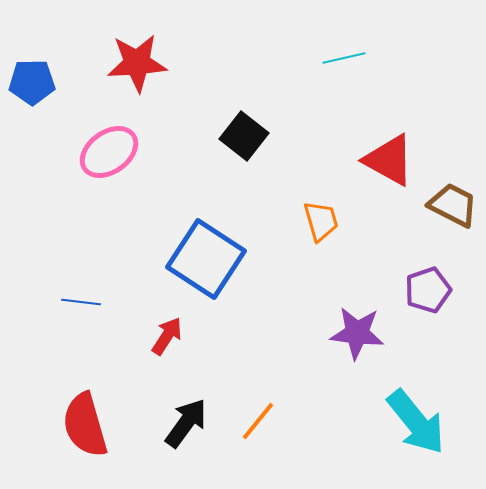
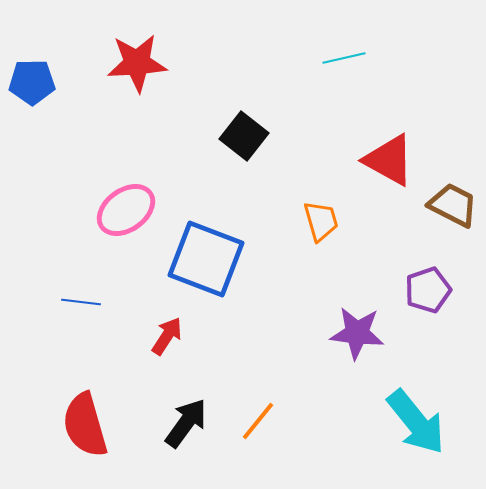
pink ellipse: moved 17 px right, 58 px down
blue square: rotated 12 degrees counterclockwise
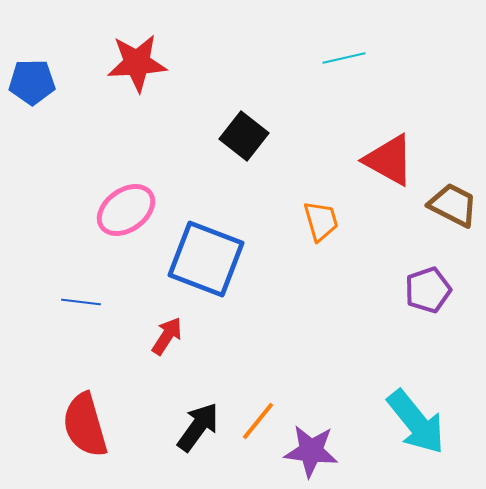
purple star: moved 46 px left, 118 px down
black arrow: moved 12 px right, 4 px down
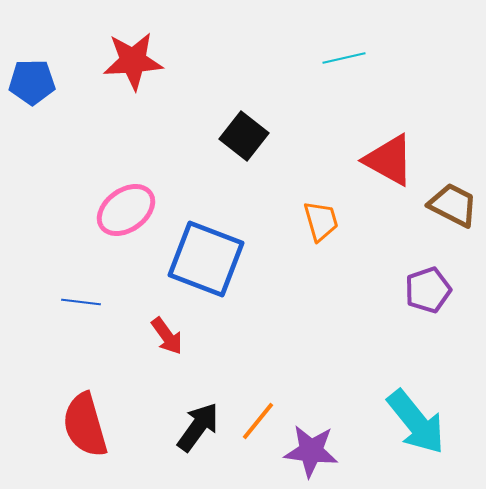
red star: moved 4 px left, 2 px up
red arrow: rotated 111 degrees clockwise
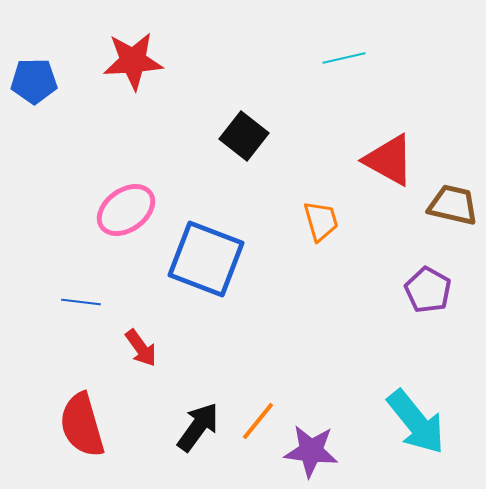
blue pentagon: moved 2 px right, 1 px up
brown trapezoid: rotated 14 degrees counterclockwise
purple pentagon: rotated 24 degrees counterclockwise
red arrow: moved 26 px left, 12 px down
red semicircle: moved 3 px left
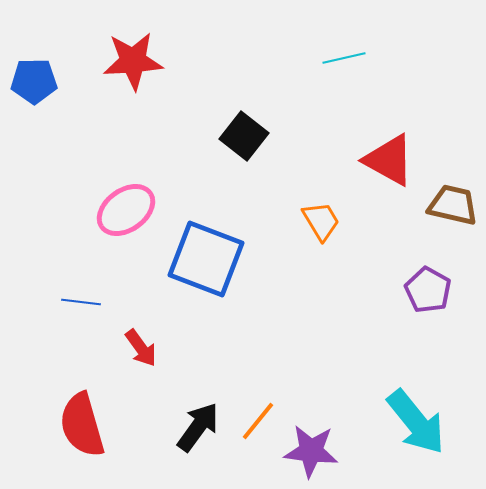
orange trapezoid: rotated 15 degrees counterclockwise
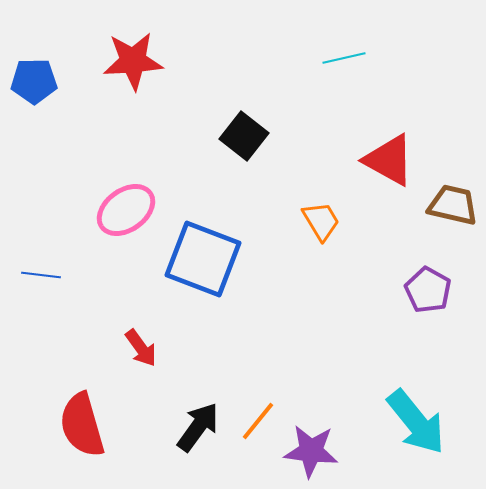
blue square: moved 3 px left
blue line: moved 40 px left, 27 px up
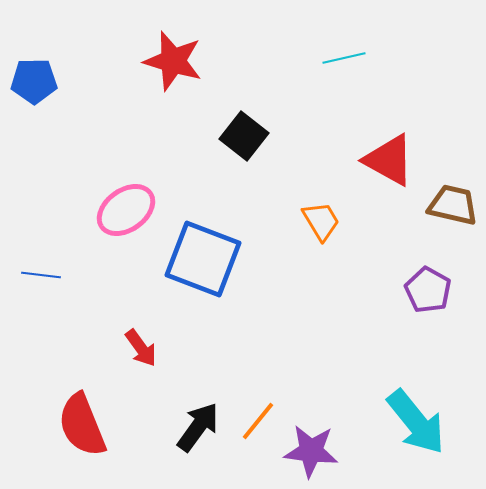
red star: moved 40 px right; rotated 20 degrees clockwise
red semicircle: rotated 6 degrees counterclockwise
